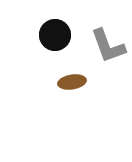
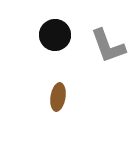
brown ellipse: moved 14 px left, 15 px down; rotated 72 degrees counterclockwise
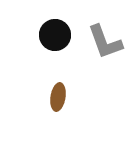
gray L-shape: moved 3 px left, 4 px up
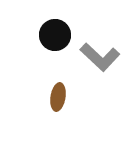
gray L-shape: moved 5 px left, 15 px down; rotated 27 degrees counterclockwise
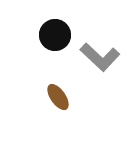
brown ellipse: rotated 44 degrees counterclockwise
